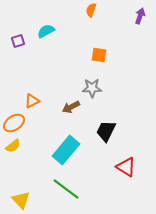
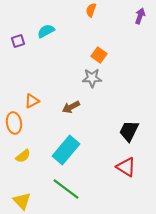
orange square: rotated 28 degrees clockwise
gray star: moved 10 px up
orange ellipse: rotated 65 degrees counterclockwise
black trapezoid: moved 23 px right
yellow semicircle: moved 10 px right, 10 px down
yellow triangle: moved 1 px right, 1 px down
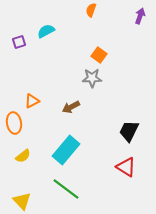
purple square: moved 1 px right, 1 px down
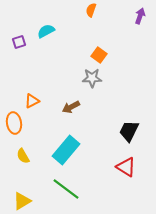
yellow semicircle: rotated 98 degrees clockwise
yellow triangle: rotated 42 degrees clockwise
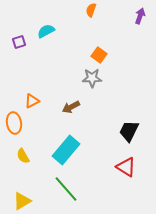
green line: rotated 12 degrees clockwise
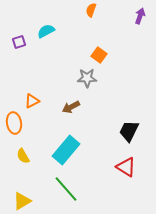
gray star: moved 5 px left
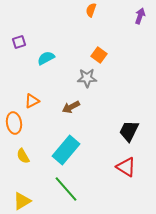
cyan semicircle: moved 27 px down
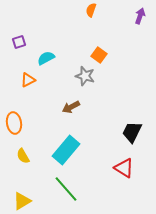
gray star: moved 2 px left, 2 px up; rotated 18 degrees clockwise
orange triangle: moved 4 px left, 21 px up
black trapezoid: moved 3 px right, 1 px down
red triangle: moved 2 px left, 1 px down
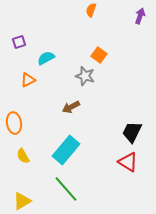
red triangle: moved 4 px right, 6 px up
